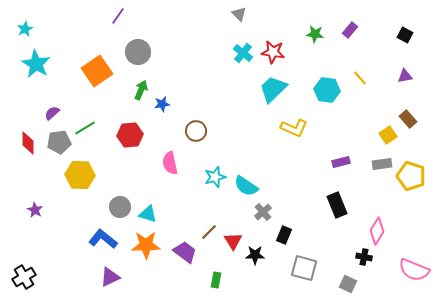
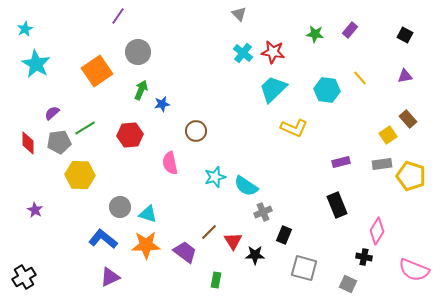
gray cross at (263, 212): rotated 18 degrees clockwise
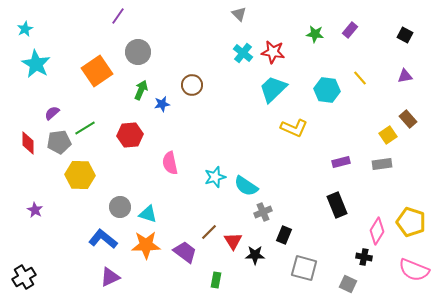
brown circle at (196, 131): moved 4 px left, 46 px up
yellow pentagon at (411, 176): moved 46 px down
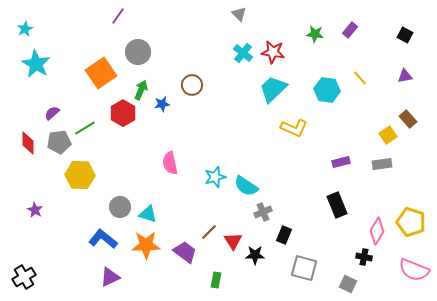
orange square at (97, 71): moved 4 px right, 2 px down
red hexagon at (130, 135): moved 7 px left, 22 px up; rotated 25 degrees counterclockwise
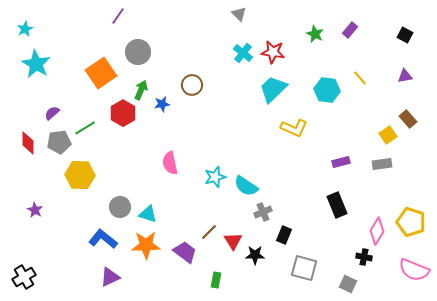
green star at (315, 34): rotated 18 degrees clockwise
